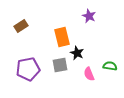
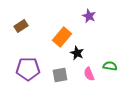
orange rectangle: rotated 54 degrees clockwise
gray square: moved 10 px down
purple pentagon: rotated 10 degrees clockwise
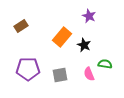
black star: moved 7 px right, 8 px up
green semicircle: moved 5 px left, 2 px up
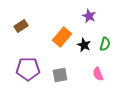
green semicircle: moved 20 px up; rotated 96 degrees clockwise
pink semicircle: moved 9 px right
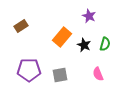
purple pentagon: moved 1 px right, 1 px down
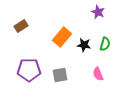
purple star: moved 9 px right, 4 px up
black star: rotated 16 degrees counterclockwise
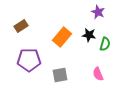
black star: moved 5 px right, 10 px up
purple pentagon: moved 10 px up
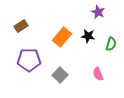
black star: moved 1 px left, 1 px down
green semicircle: moved 6 px right
gray square: rotated 35 degrees counterclockwise
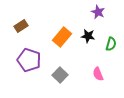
purple pentagon: rotated 20 degrees clockwise
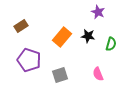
gray square: rotated 28 degrees clockwise
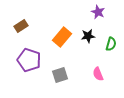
black star: rotated 16 degrees counterclockwise
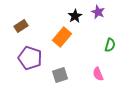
black star: moved 13 px left, 20 px up; rotated 24 degrees counterclockwise
green semicircle: moved 1 px left, 1 px down
purple pentagon: moved 1 px right, 2 px up
